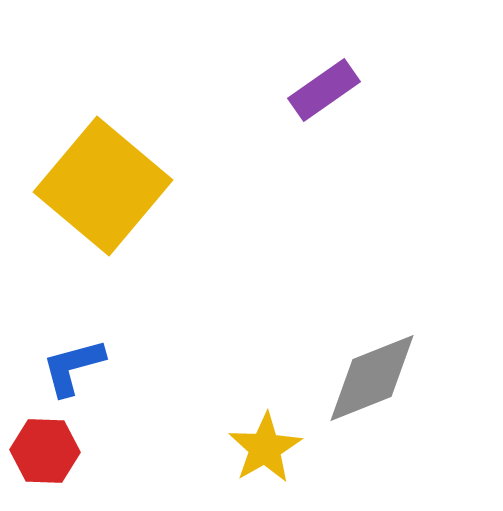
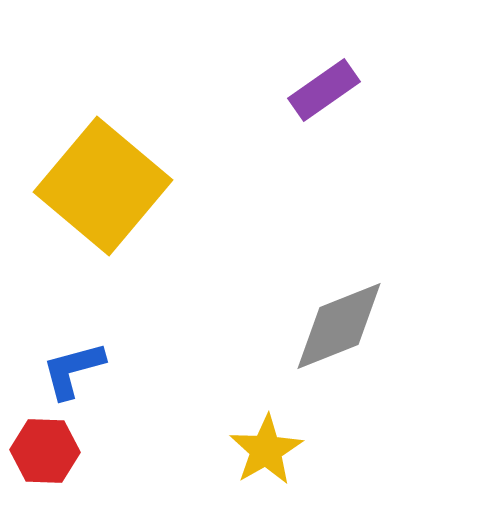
blue L-shape: moved 3 px down
gray diamond: moved 33 px left, 52 px up
yellow star: moved 1 px right, 2 px down
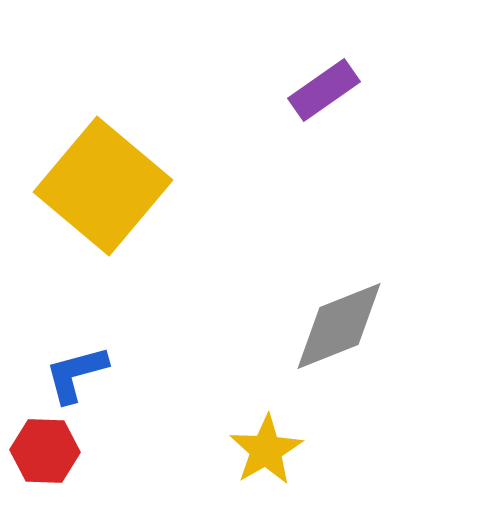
blue L-shape: moved 3 px right, 4 px down
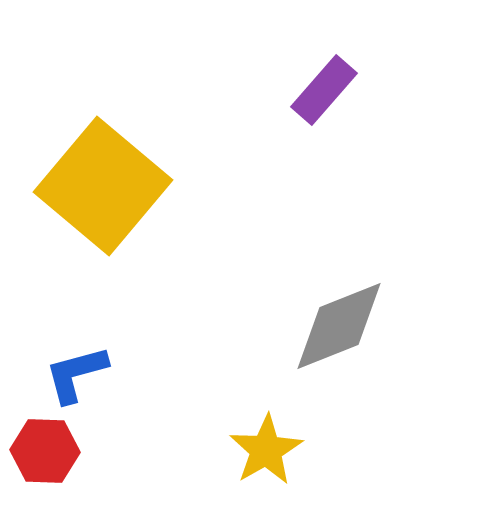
purple rectangle: rotated 14 degrees counterclockwise
